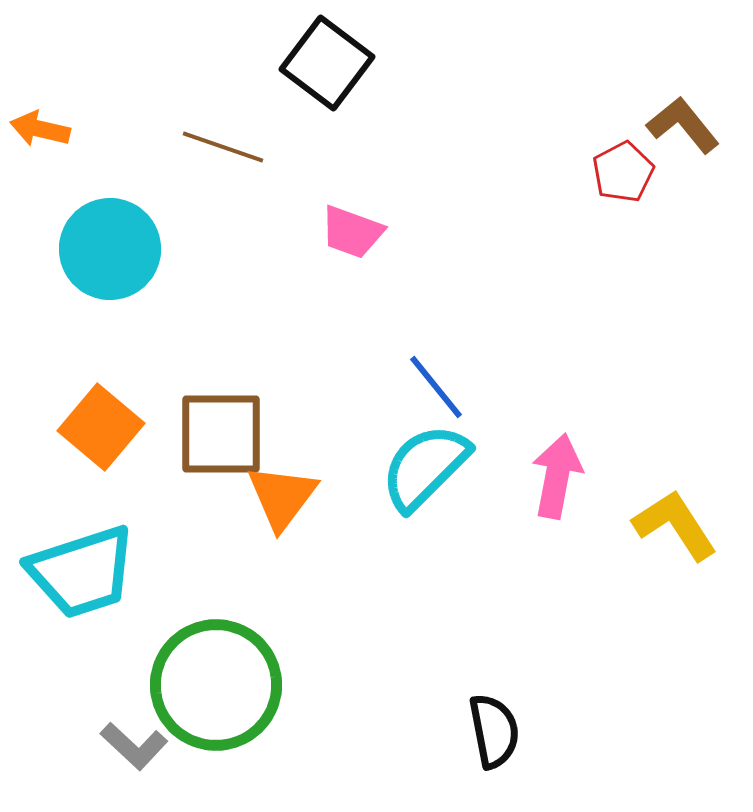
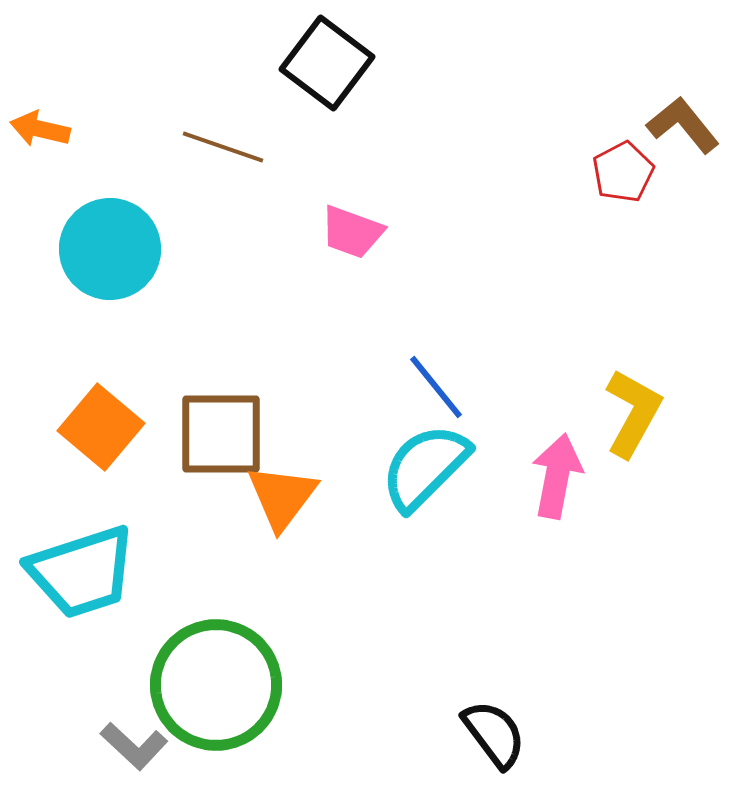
yellow L-shape: moved 42 px left, 112 px up; rotated 62 degrees clockwise
black semicircle: moved 3 px down; rotated 26 degrees counterclockwise
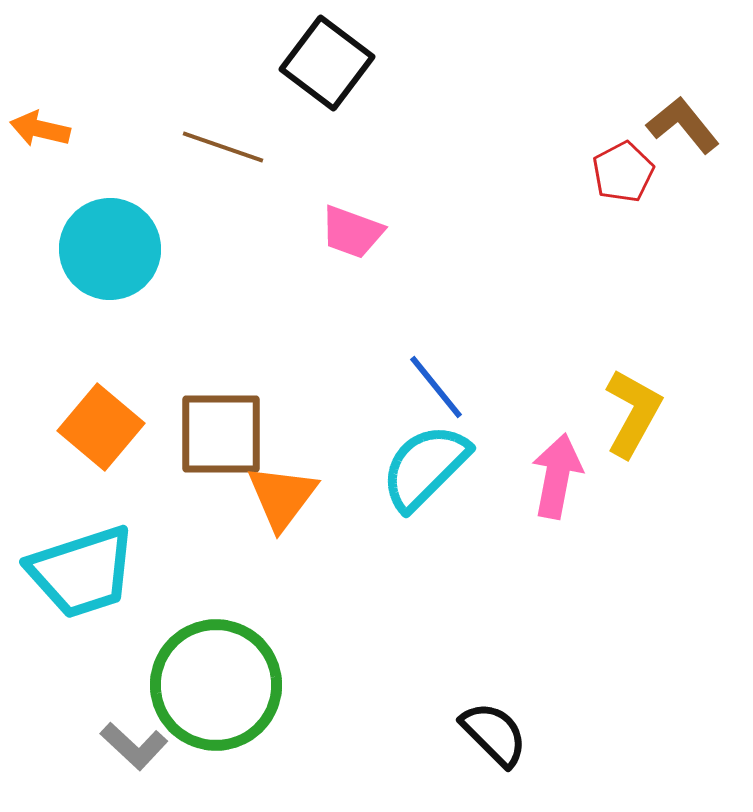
black semicircle: rotated 8 degrees counterclockwise
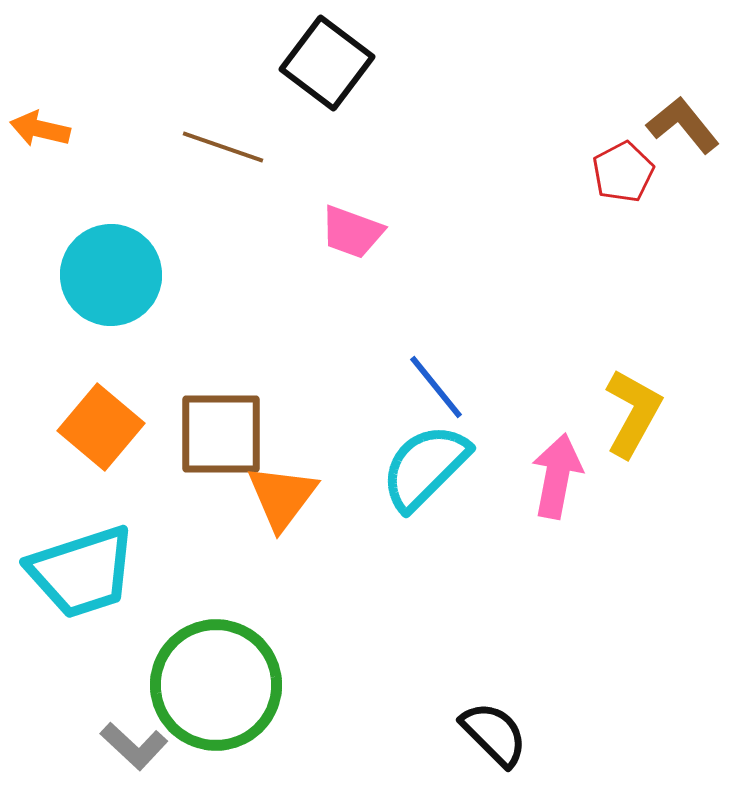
cyan circle: moved 1 px right, 26 px down
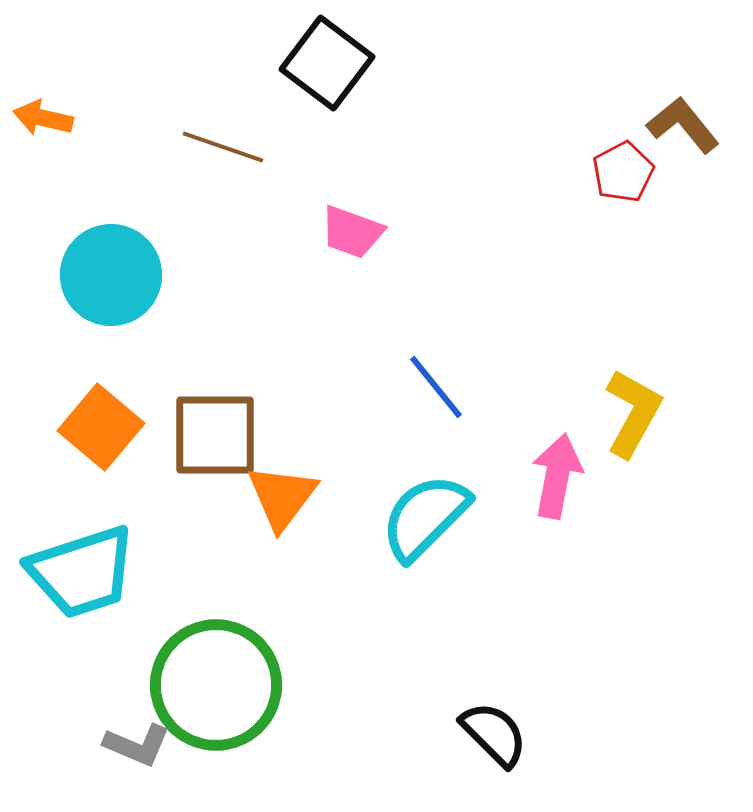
orange arrow: moved 3 px right, 11 px up
brown square: moved 6 px left, 1 px down
cyan semicircle: moved 50 px down
gray L-shape: moved 3 px right, 1 px up; rotated 20 degrees counterclockwise
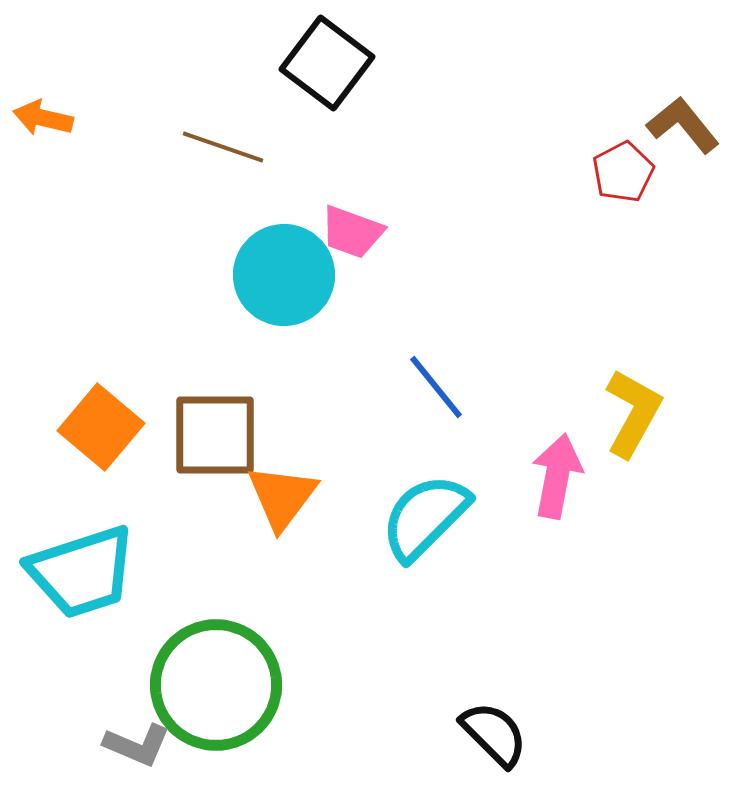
cyan circle: moved 173 px right
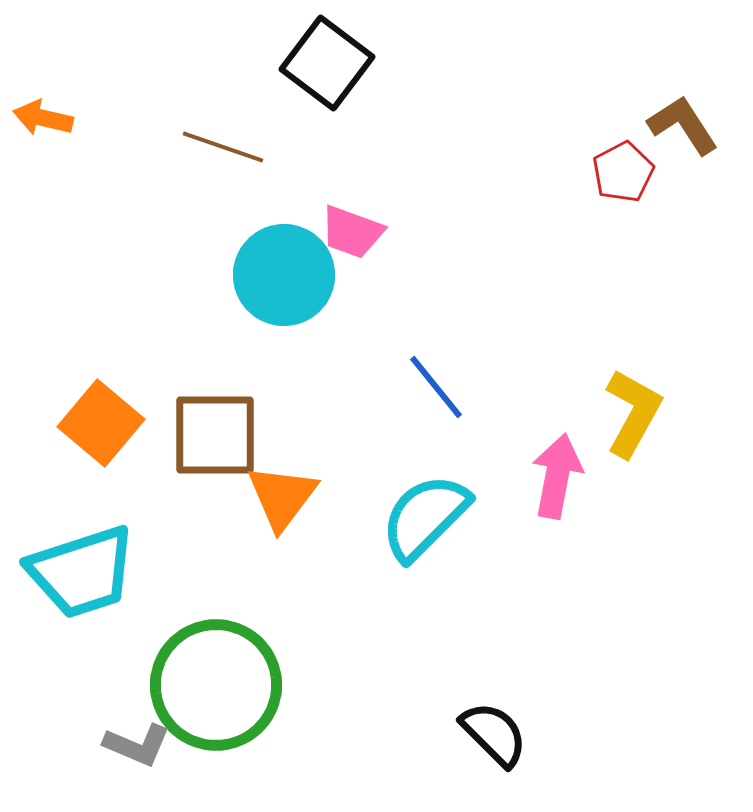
brown L-shape: rotated 6 degrees clockwise
orange square: moved 4 px up
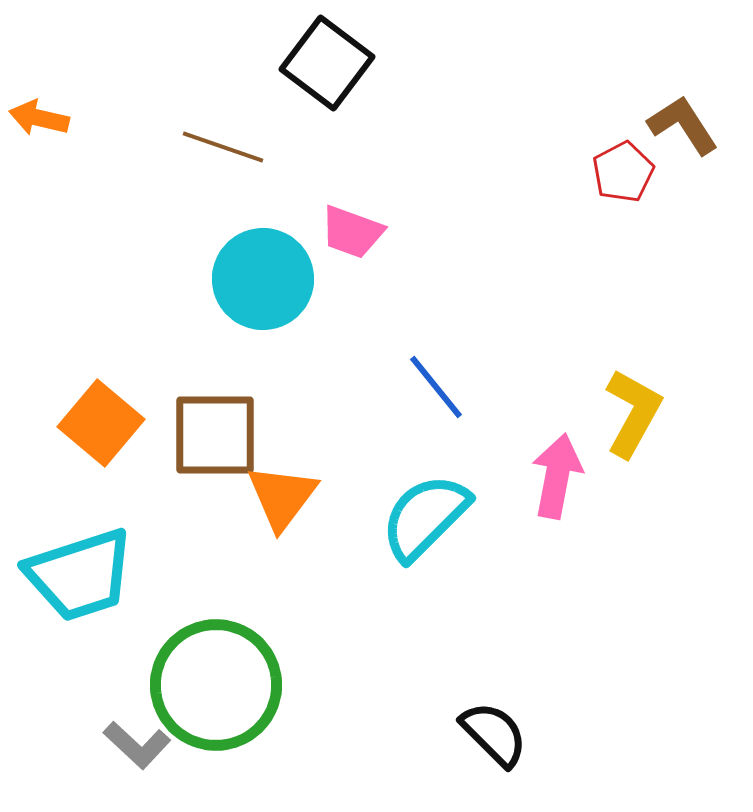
orange arrow: moved 4 px left
cyan circle: moved 21 px left, 4 px down
cyan trapezoid: moved 2 px left, 3 px down
gray L-shape: rotated 20 degrees clockwise
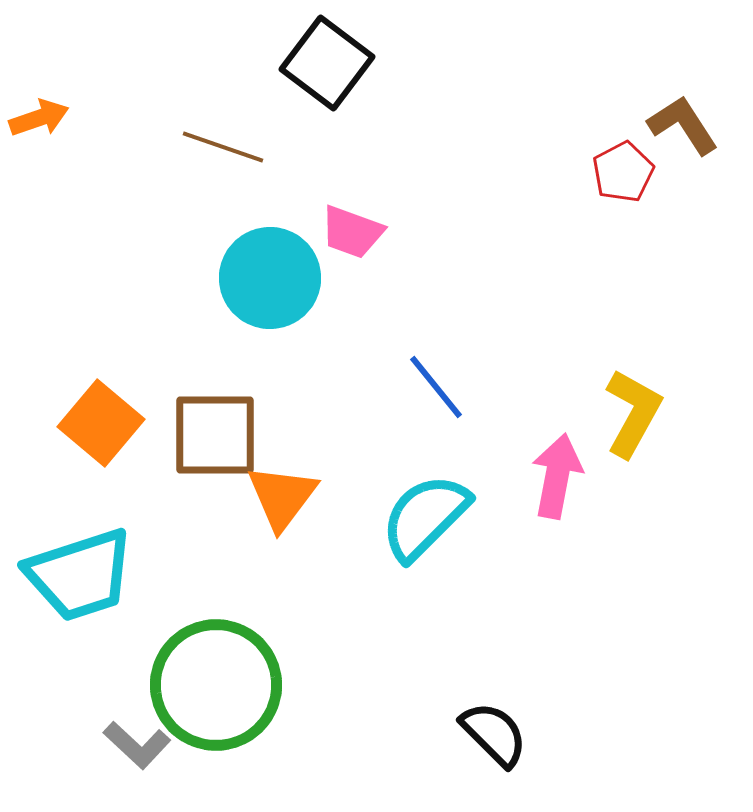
orange arrow: rotated 148 degrees clockwise
cyan circle: moved 7 px right, 1 px up
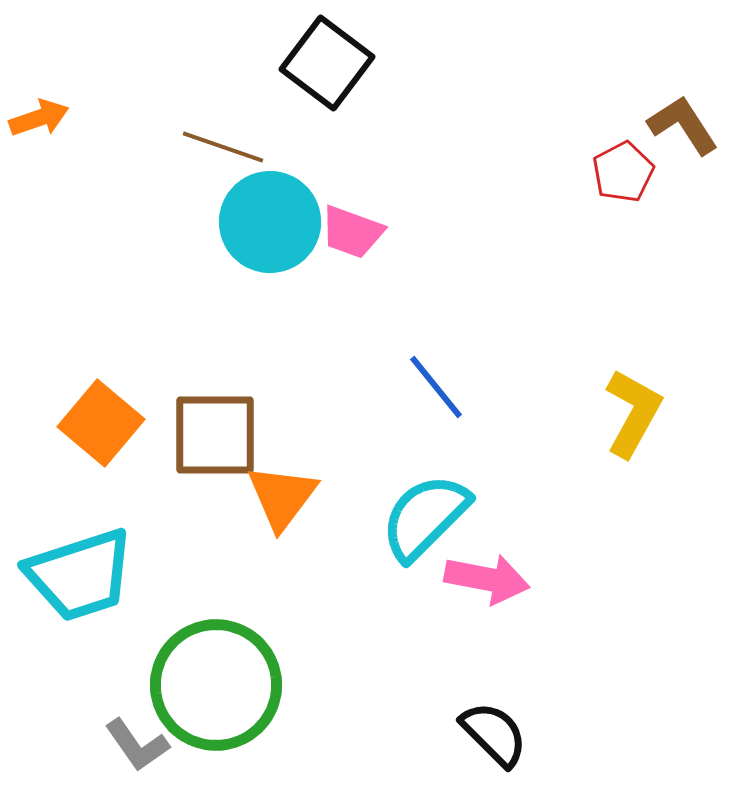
cyan circle: moved 56 px up
pink arrow: moved 70 px left, 103 px down; rotated 90 degrees clockwise
gray L-shape: rotated 12 degrees clockwise
